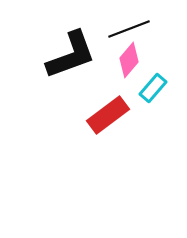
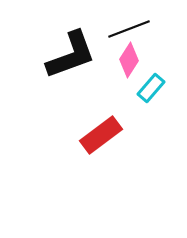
pink diamond: rotated 8 degrees counterclockwise
cyan rectangle: moved 2 px left
red rectangle: moved 7 px left, 20 px down
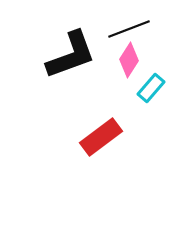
red rectangle: moved 2 px down
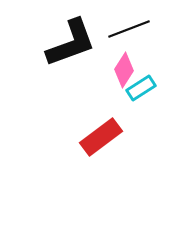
black L-shape: moved 12 px up
pink diamond: moved 5 px left, 10 px down
cyan rectangle: moved 10 px left; rotated 16 degrees clockwise
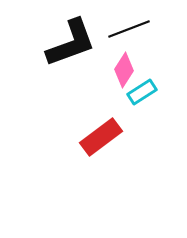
cyan rectangle: moved 1 px right, 4 px down
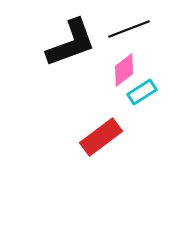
pink diamond: rotated 20 degrees clockwise
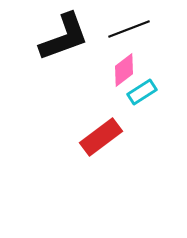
black L-shape: moved 7 px left, 6 px up
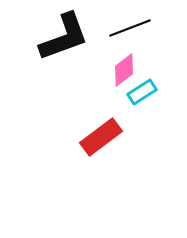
black line: moved 1 px right, 1 px up
